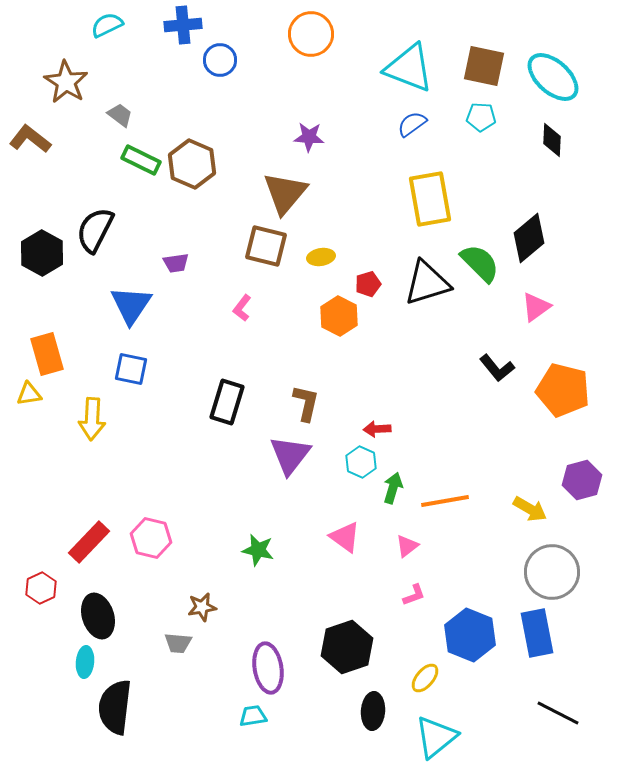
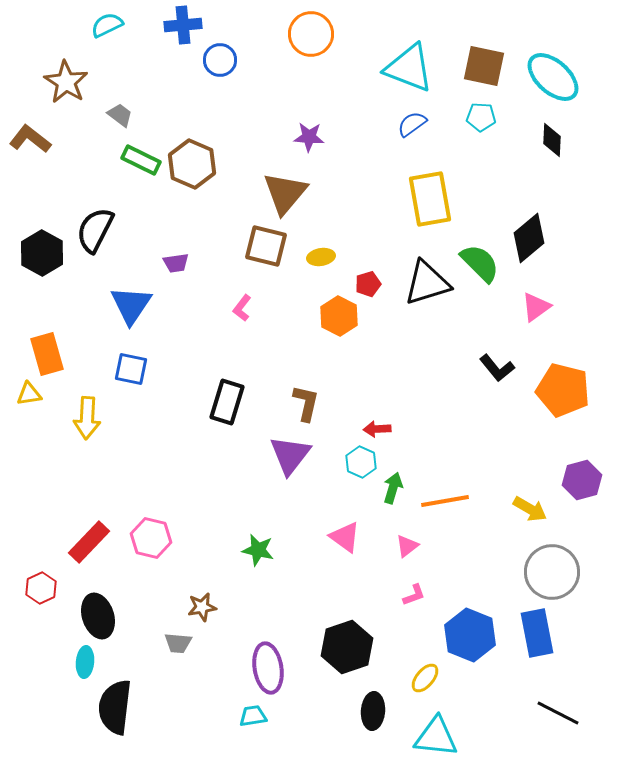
yellow arrow at (92, 419): moved 5 px left, 1 px up
cyan triangle at (436, 737): rotated 45 degrees clockwise
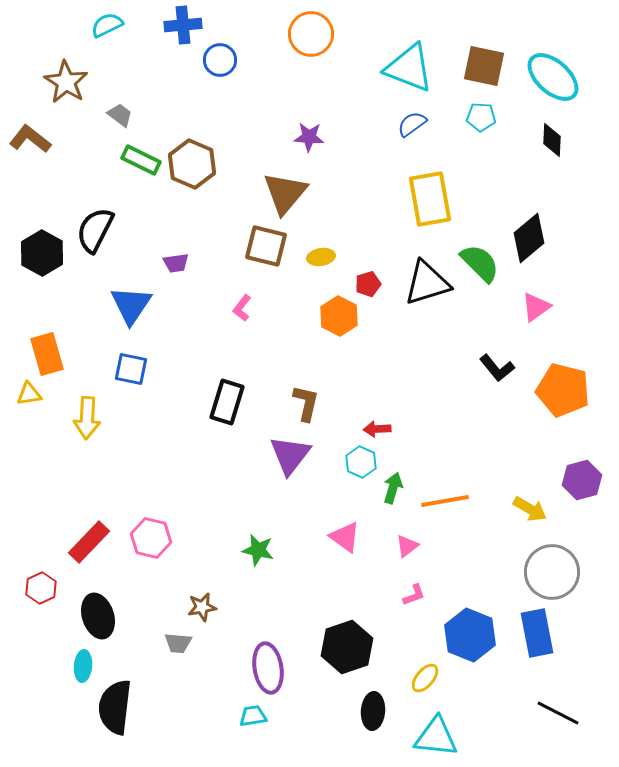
cyan ellipse at (85, 662): moved 2 px left, 4 px down
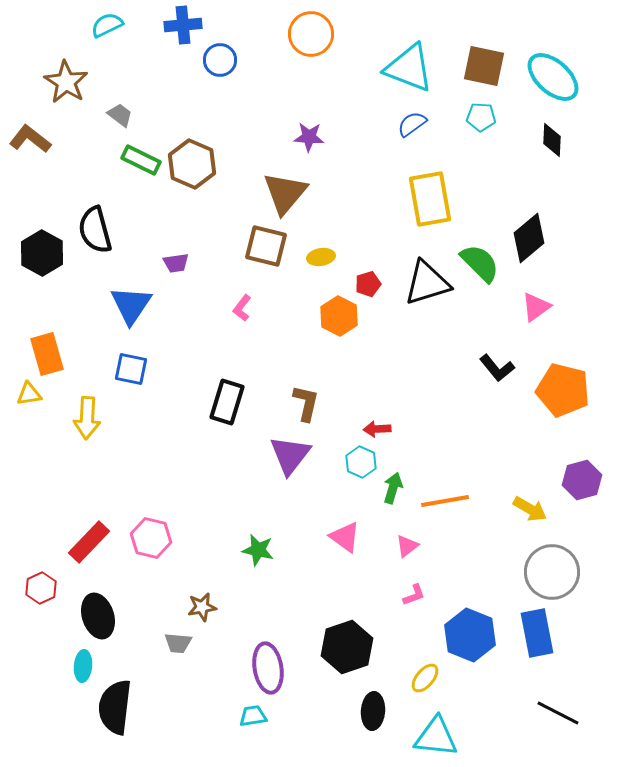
black semicircle at (95, 230): rotated 42 degrees counterclockwise
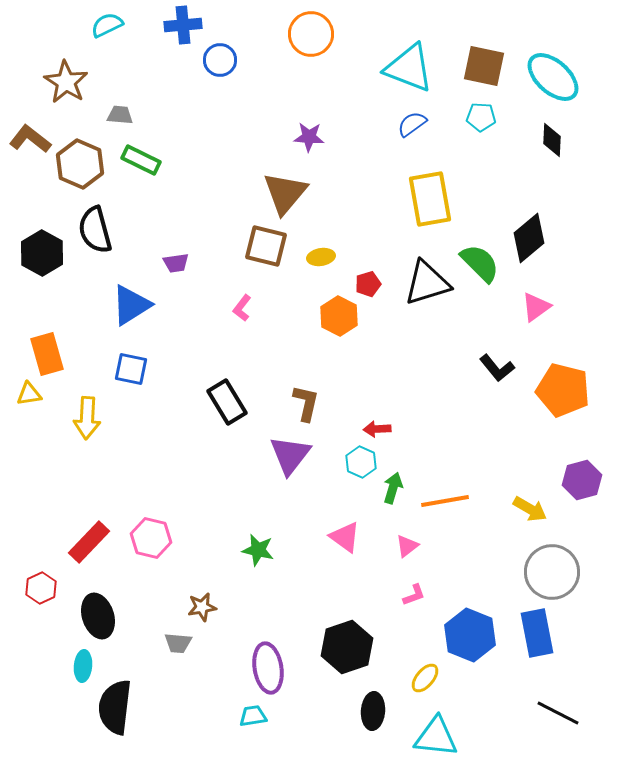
gray trapezoid at (120, 115): rotated 32 degrees counterclockwise
brown hexagon at (192, 164): moved 112 px left
blue triangle at (131, 305): rotated 24 degrees clockwise
black rectangle at (227, 402): rotated 48 degrees counterclockwise
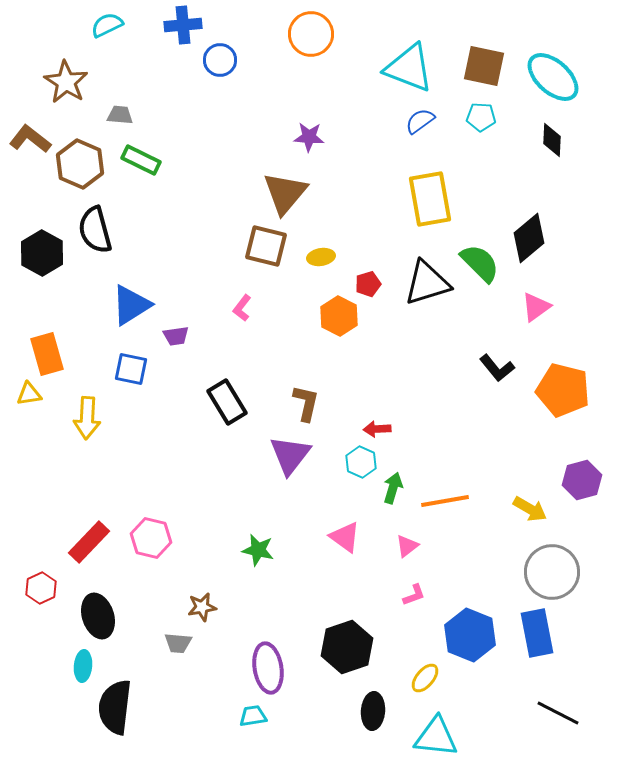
blue semicircle at (412, 124): moved 8 px right, 3 px up
purple trapezoid at (176, 263): moved 73 px down
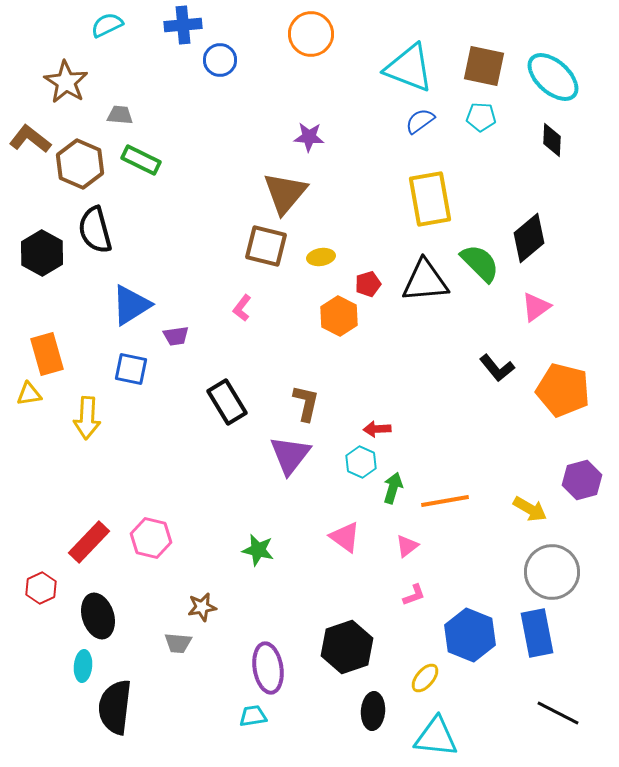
black triangle at (427, 283): moved 2 px left, 2 px up; rotated 12 degrees clockwise
